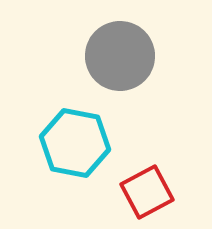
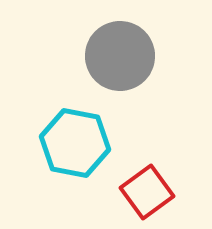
red square: rotated 8 degrees counterclockwise
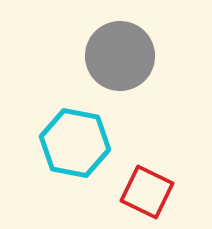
red square: rotated 28 degrees counterclockwise
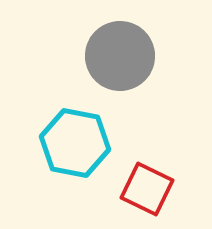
red square: moved 3 px up
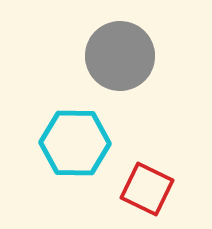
cyan hexagon: rotated 10 degrees counterclockwise
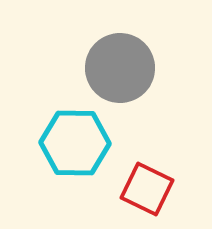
gray circle: moved 12 px down
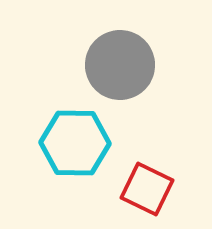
gray circle: moved 3 px up
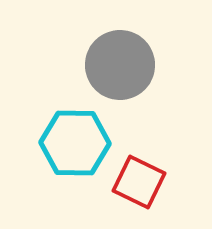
red square: moved 8 px left, 7 px up
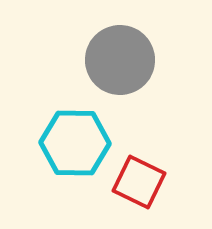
gray circle: moved 5 px up
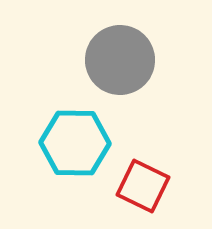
red square: moved 4 px right, 4 px down
